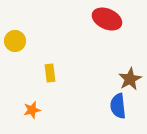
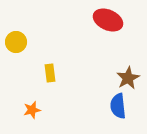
red ellipse: moved 1 px right, 1 px down
yellow circle: moved 1 px right, 1 px down
brown star: moved 2 px left, 1 px up
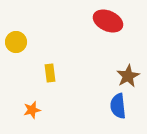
red ellipse: moved 1 px down
brown star: moved 2 px up
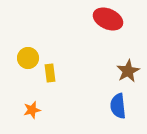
red ellipse: moved 2 px up
yellow circle: moved 12 px right, 16 px down
brown star: moved 5 px up
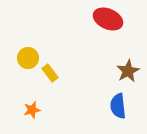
yellow rectangle: rotated 30 degrees counterclockwise
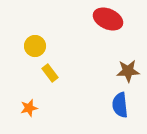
yellow circle: moved 7 px right, 12 px up
brown star: rotated 25 degrees clockwise
blue semicircle: moved 2 px right, 1 px up
orange star: moved 3 px left, 2 px up
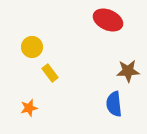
red ellipse: moved 1 px down
yellow circle: moved 3 px left, 1 px down
blue semicircle: moved 6 px left, 1 px up
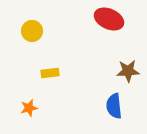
red ellipse: moved 1 px right, 1 px up
yellow circle: moved 16 px up
yellow rectangle: rotated 60 degrees counterclockwise
blue semicircle: moved 2 px down
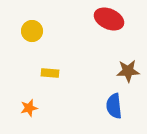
yellow rectangle: rotated 12 degrees clockwise
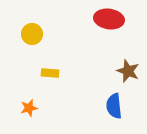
red ellipse: rotated 16 degrees counterclockwise
yellow circle: moved 3 px down
brown star: rotated 25 degrees clockwise
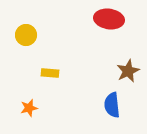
yellow circle: moved 6 px left, 1 px down
brown star: rotated 25 degrees clockwise
blue semicircle: moved 2 px left, 1 px up
